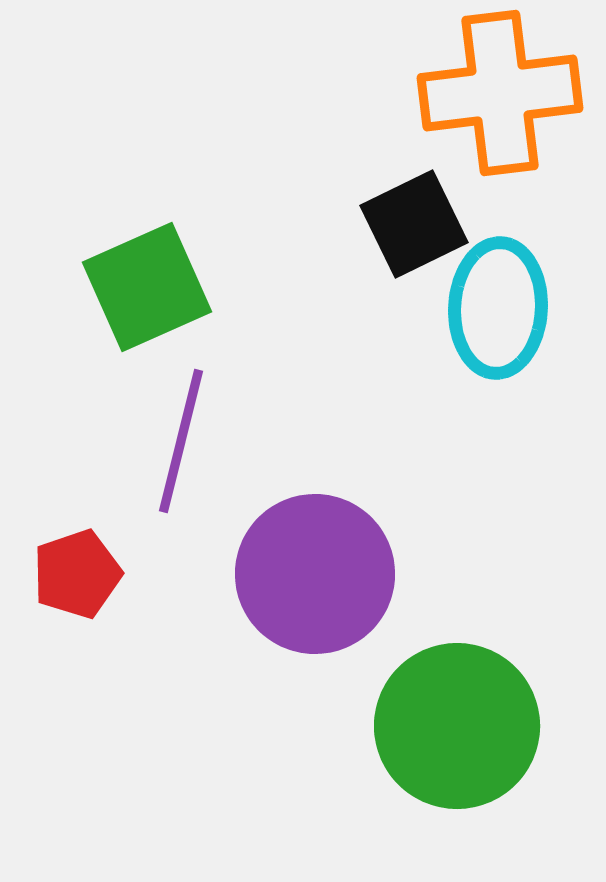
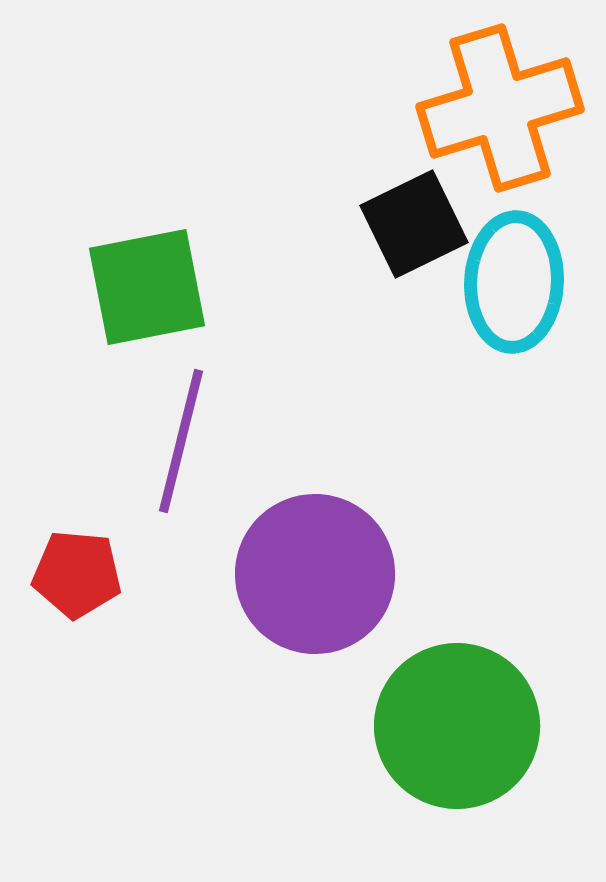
orange cross: moved 15 px down; rotated 10 degrees counterclockwise
green square: rotated 13 degrees clockwise
cyan ellipse: moved 16 px right, 26 px up
red pentagon: rotated 24 degrees clockwise
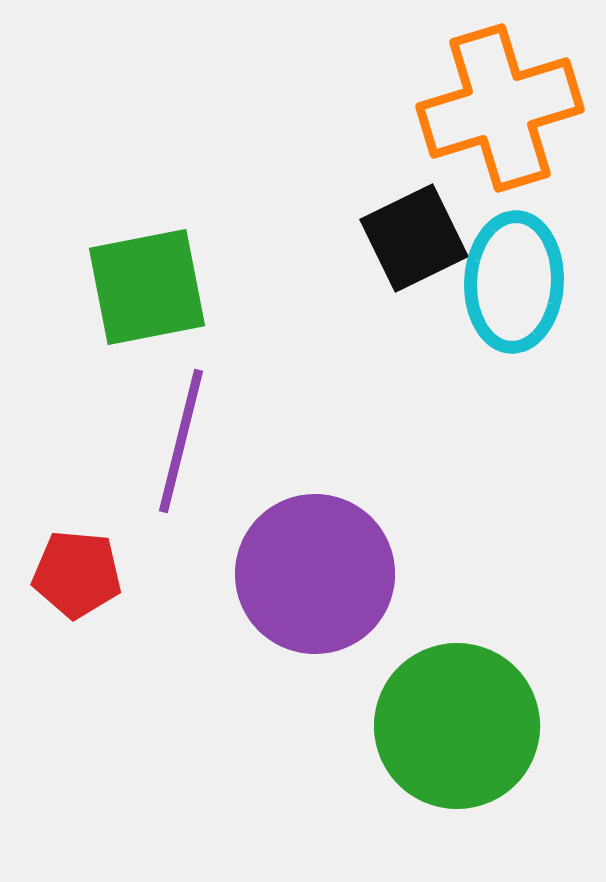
black square: moved 14 px down
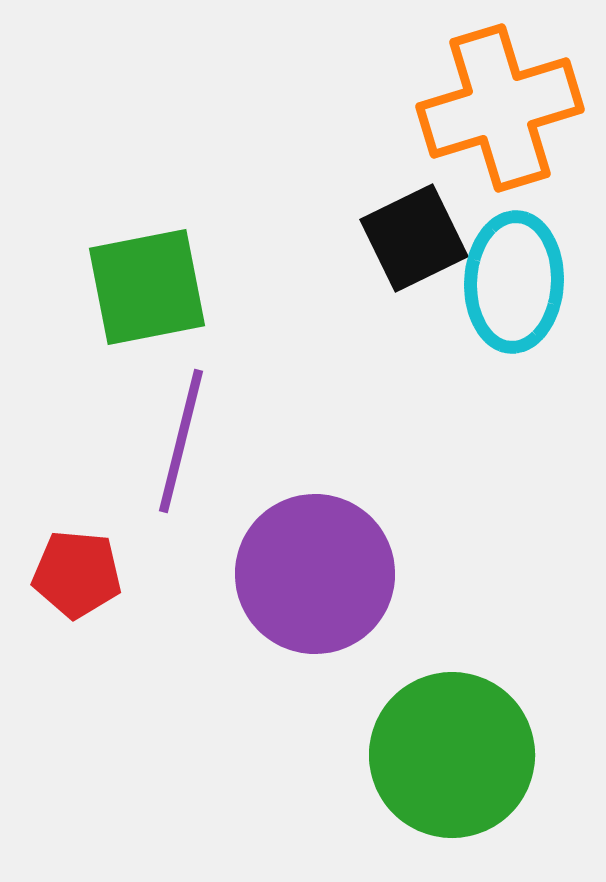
green circle: moved 5 px left, 29 px down
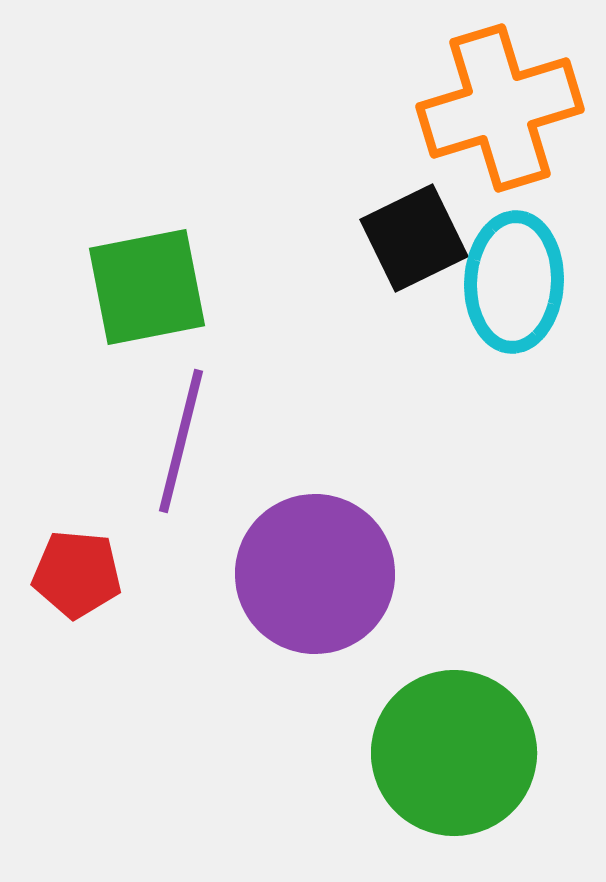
green circle: moved 2 px right, 2 px up
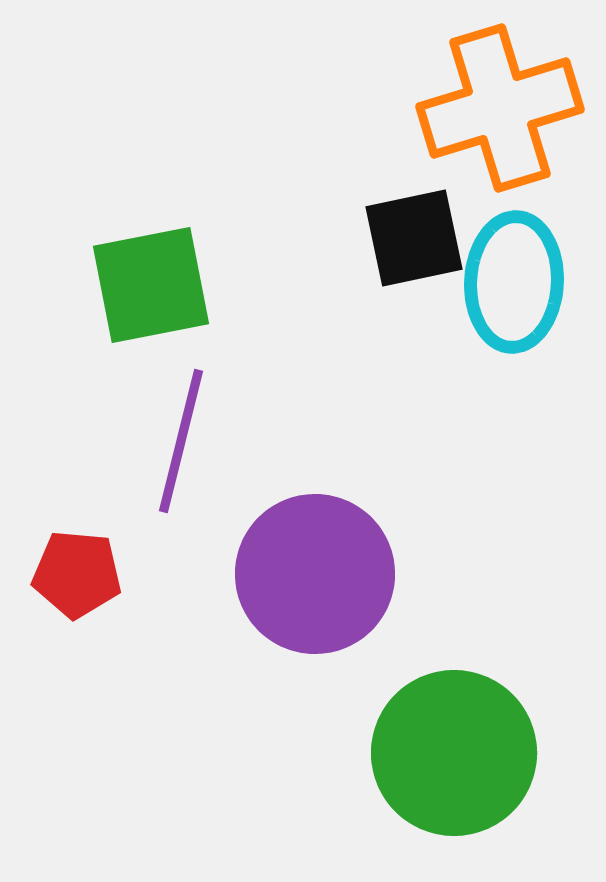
black square: rotated 14 degrees clockwise
green square: moved 4 px right, 2 px up
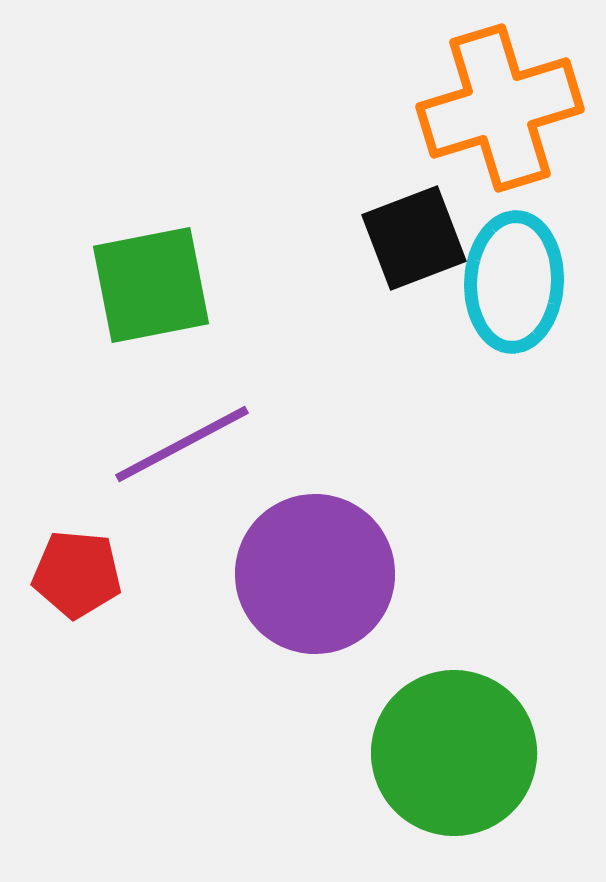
black square: rotated 9 degrees counterclockwise
purple line: moved 1 px right, 3 px down; rotated 48 degrees clockwise
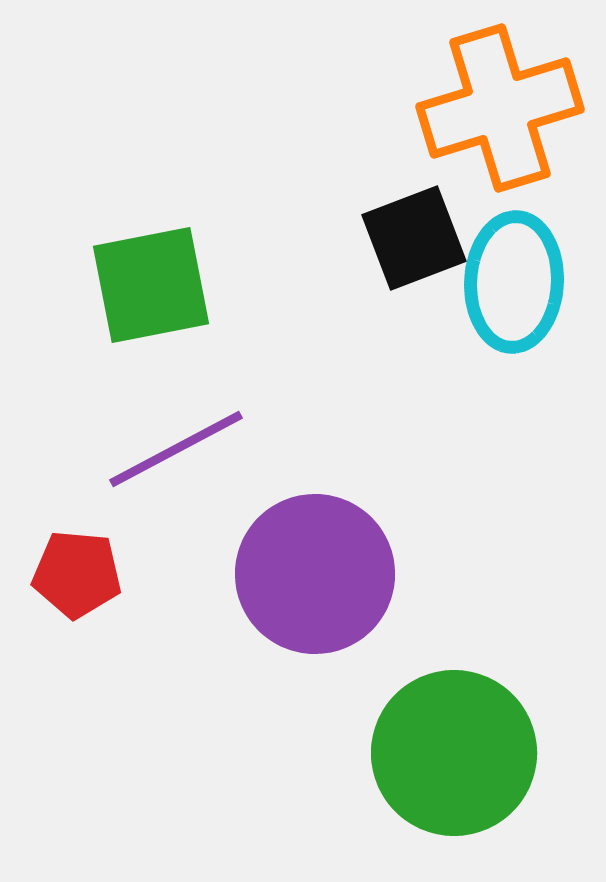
purple line: moved 6 px left, 5 px down
